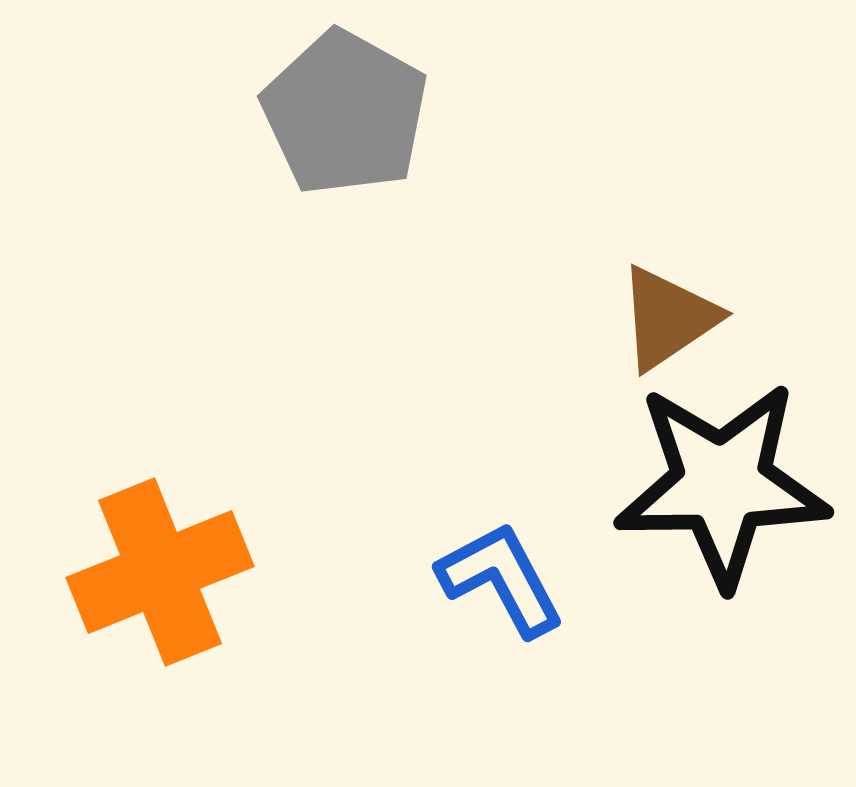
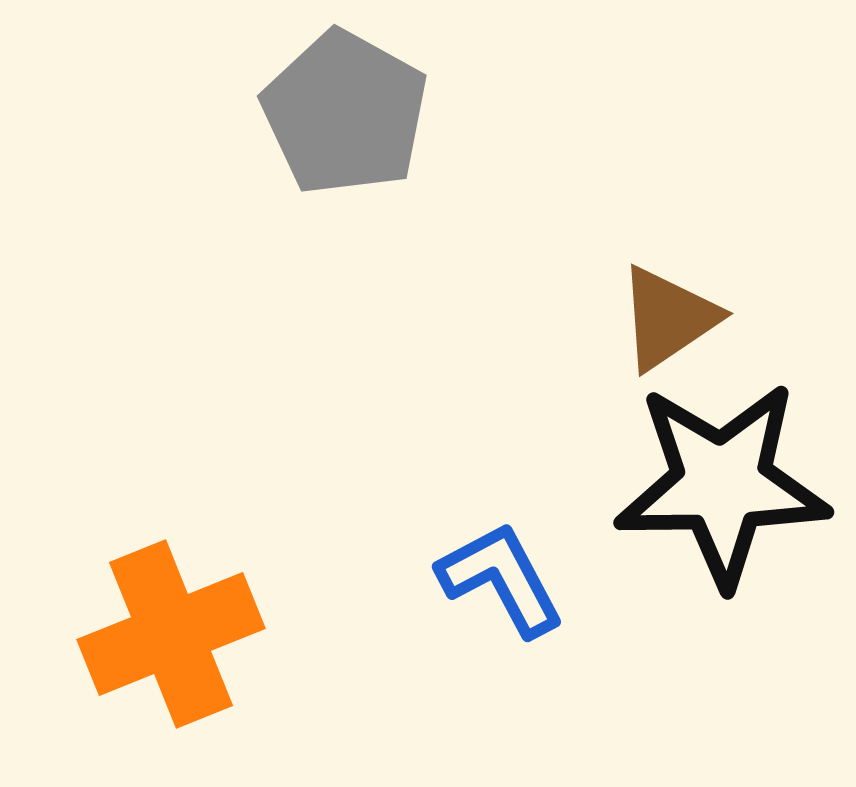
orange cross: moved 11 px right, 62 px down
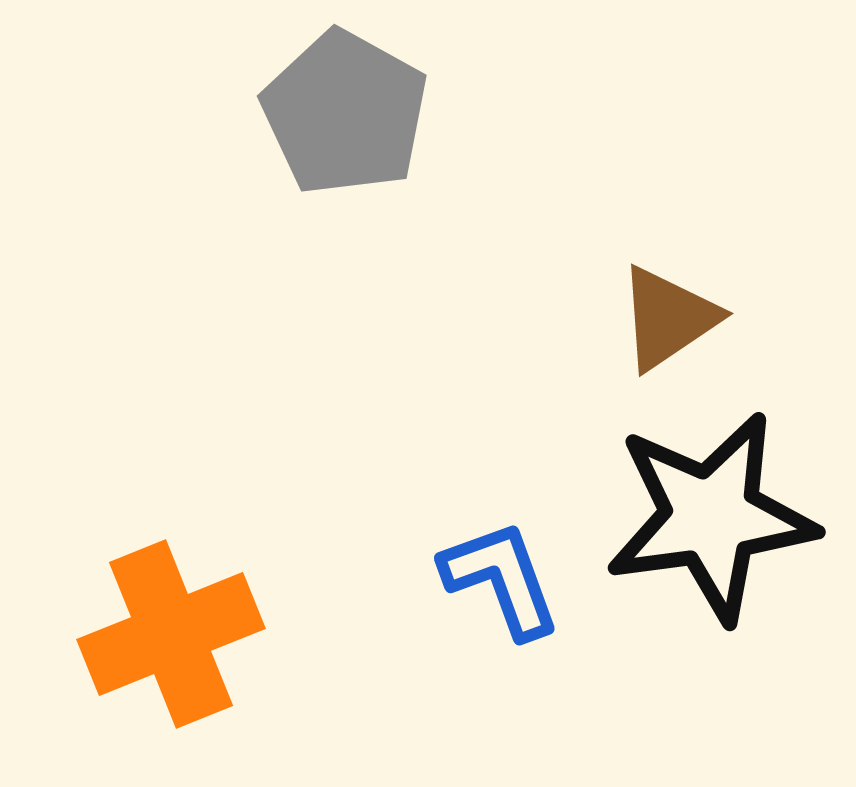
black star: moved 11 px left, 33 px down; rotated 7 degrees counterclockwise
blue L-shape: rotated 8 degrees clockwise
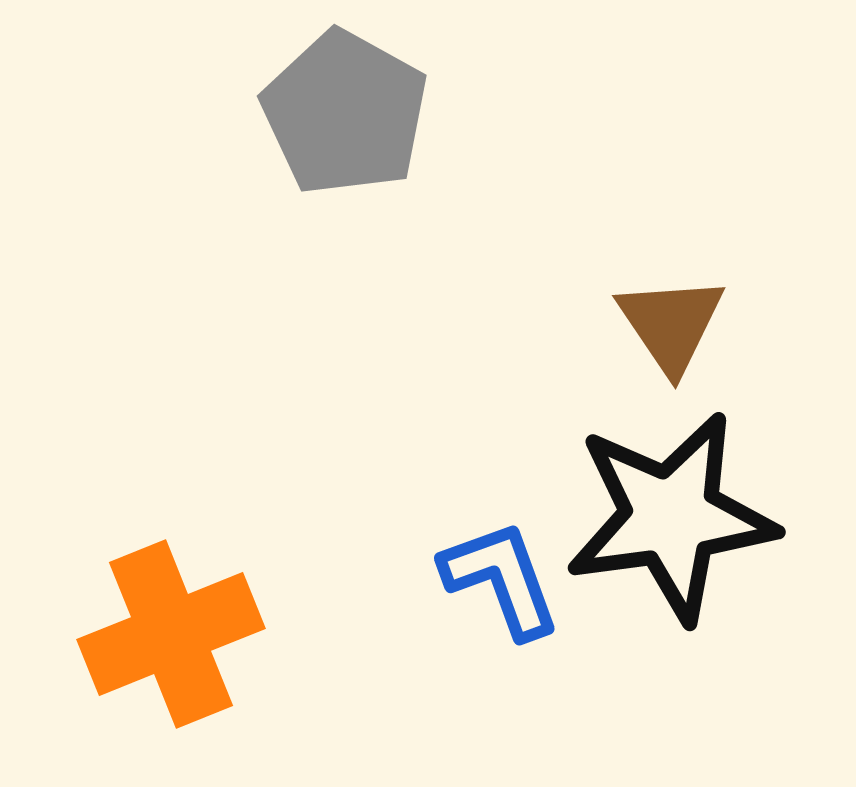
brown triangle: moved 3 px right, 6 px down; rotated 30 degrees counterclockwise
black star: moved 40 px left
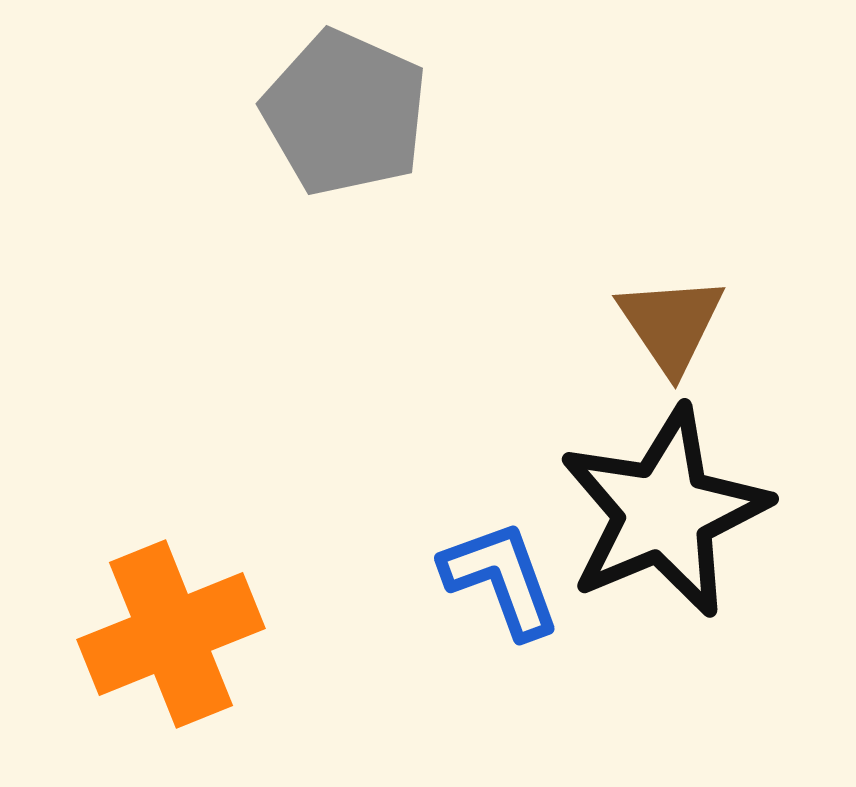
gray pentagon: rotated 5 degrees counterclockwise
black star: moved 7 px left, 5 px up; rotated 15 degrees counterclockwise
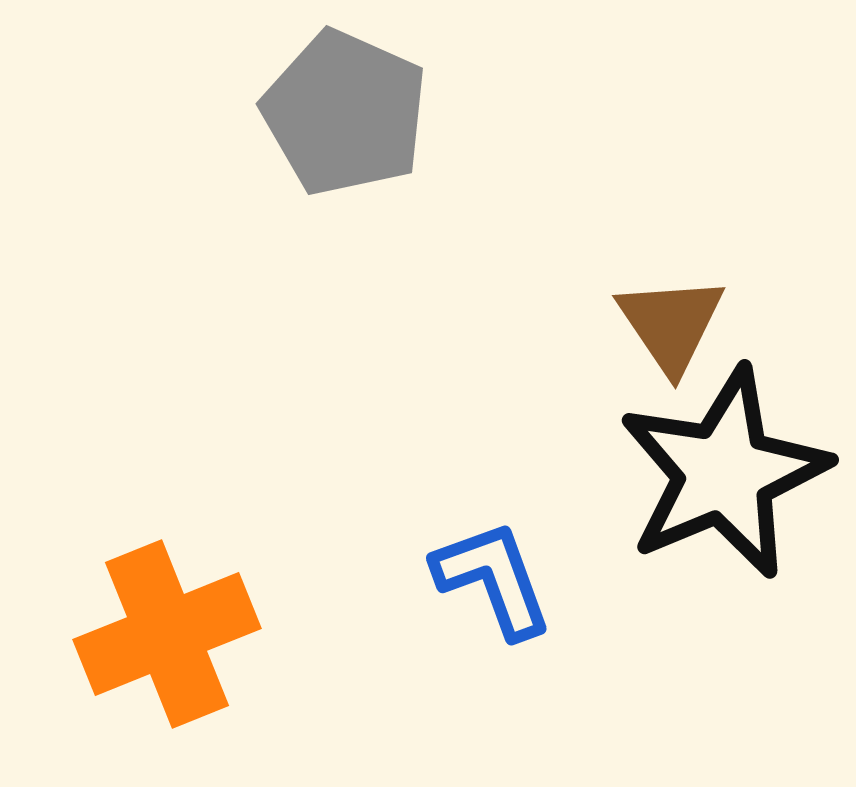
black star: moved 60 px right, 39 px up
blue L-shape: moved 8 px left
orange cross: moved 4 px left
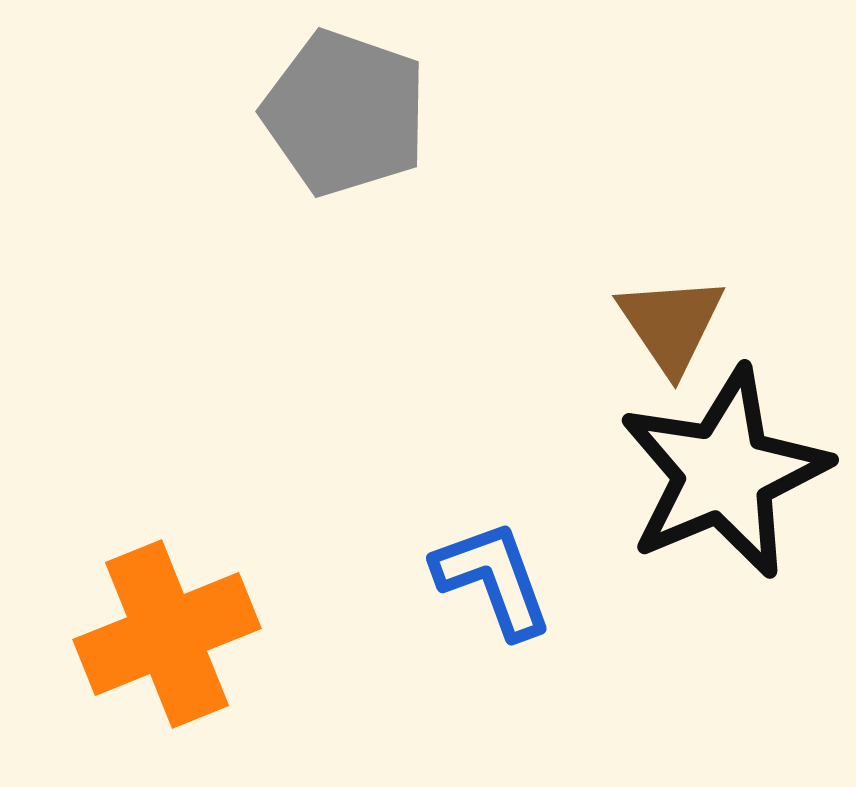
gray pentagon: rotated 5 degrees counterclockwise
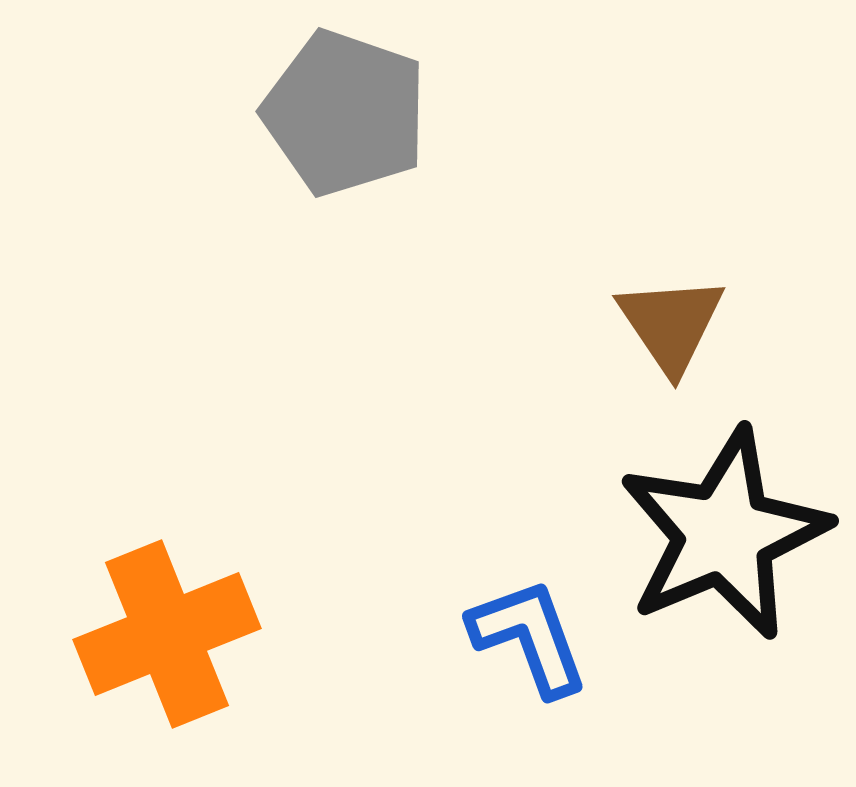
black star: moved 61 px down
blue L-shape: moved 36 px right, 58 px down
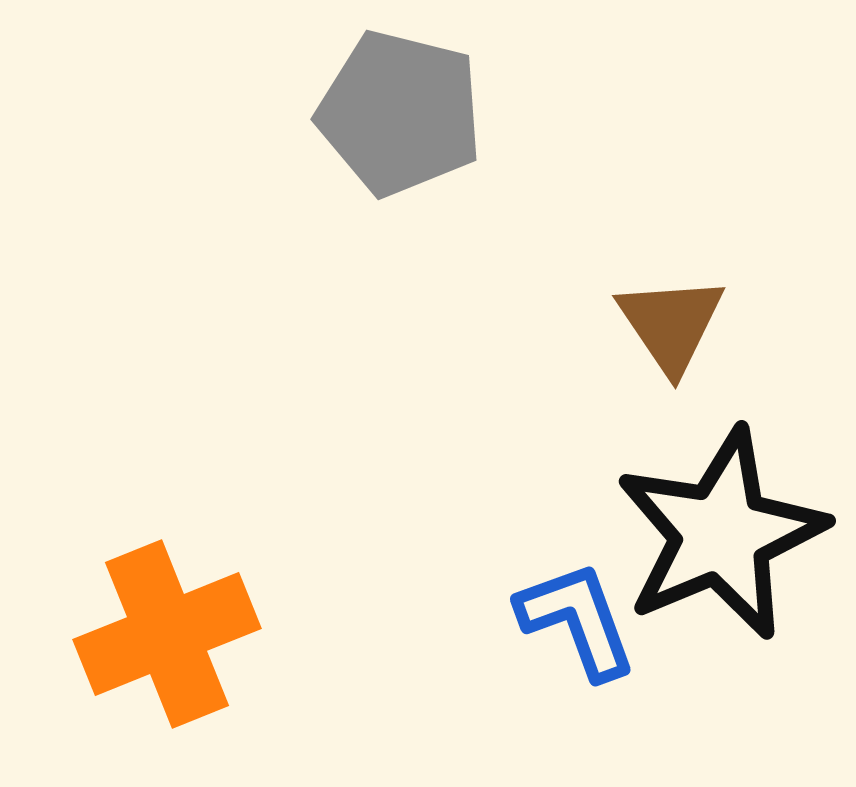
gray pentagon: moved 55 px right; rotated 5 degrees counterclockwise
black star: moved 3 px left
blue L-shape: moved 48 px right, 17 px up
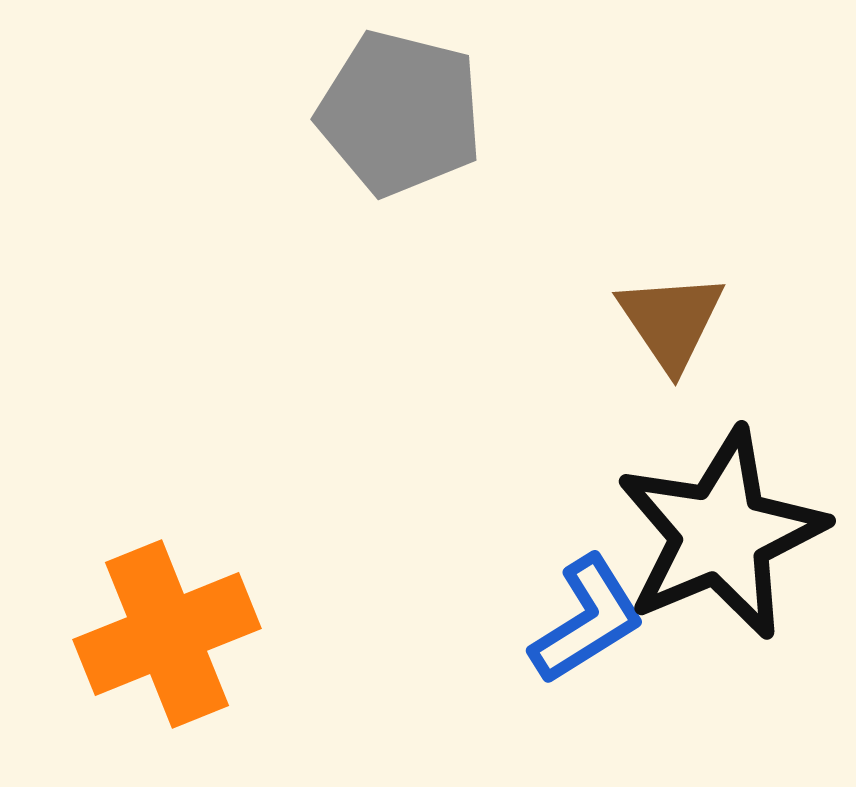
brown triangle: moved 3 px up
blue L-shape: moved 10 px right; rotated 78 degrees clockwise
